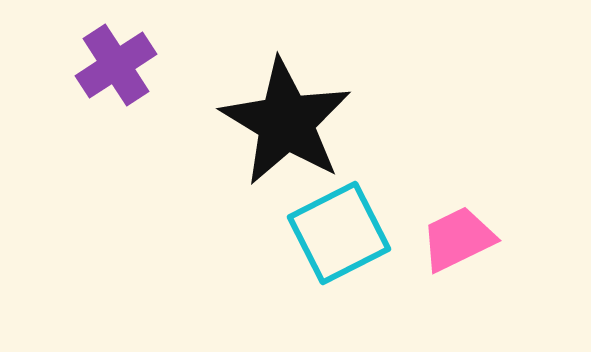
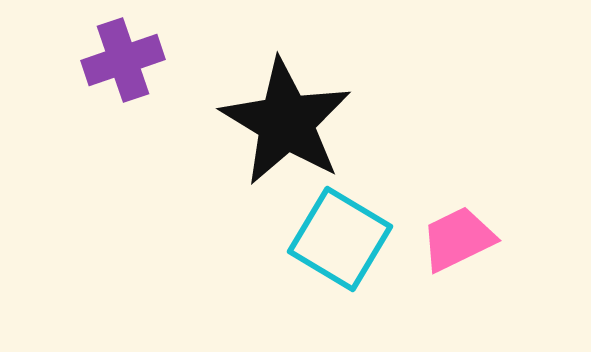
purple cross: moved 7 px right, 5 px up; rotated 14 degrees clockwise
cyan square: moved 1 px right, 6 px down; rotated 32 degrees counterclockwise
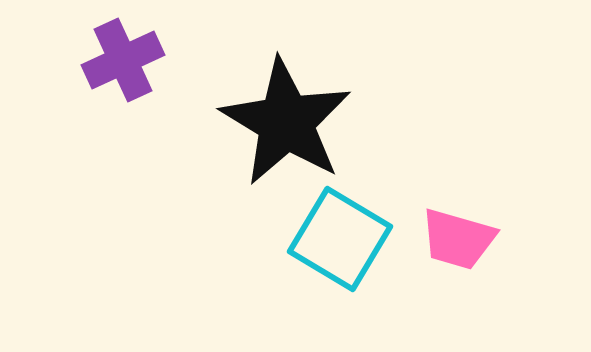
purple cross: rotated 6 degrees counterclockwise
pink trapezoid: rotated 138 degrees counterclockwise
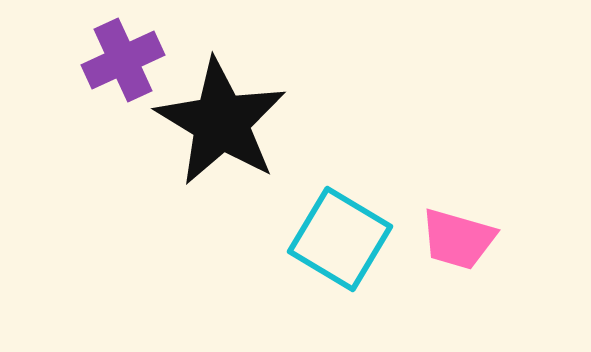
black star: moved 65 px left
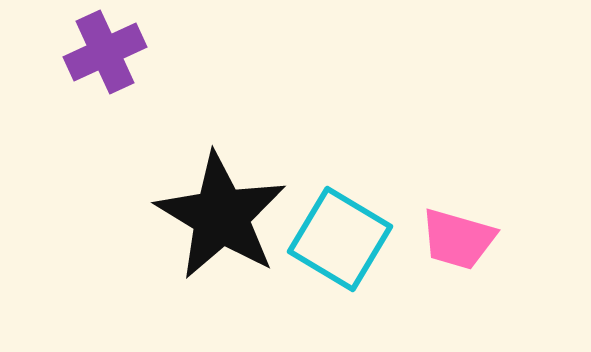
purple cross: moved 18 px left, 8 px up
black star: moved 94 px down
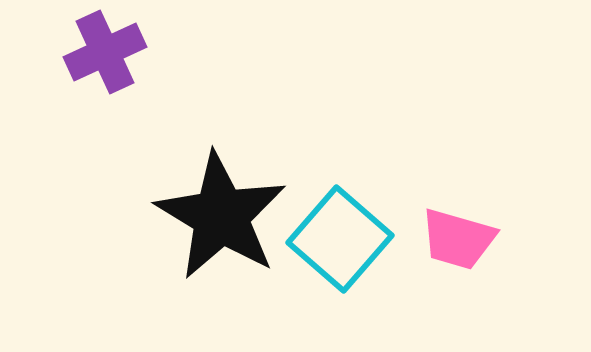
cyan square: rotated 10 degrees clockwise
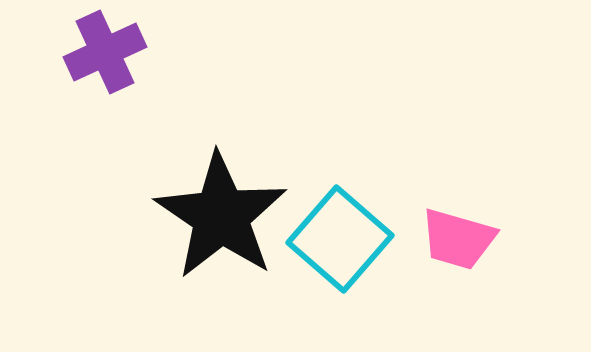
black star: rotated 3 degrees clockwise
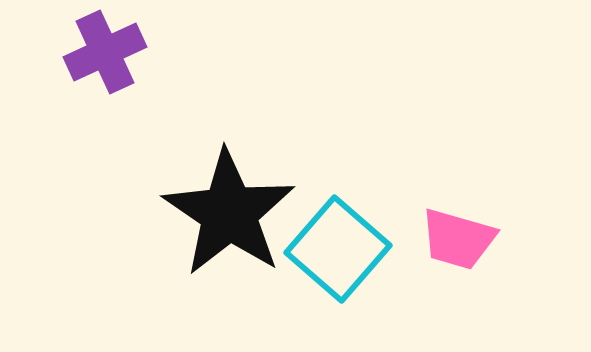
black star: moved 8 px right, 3 px up
cyan square: moved 2 px left, 10 px down
